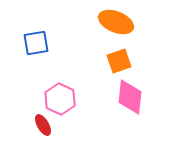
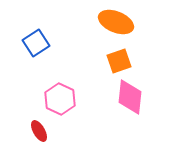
blue square: rotated 24 degrees counterclockwise
red ellipse: moved 4 px left, 6 px down
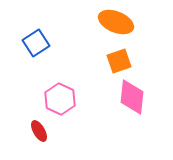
pink diamond: moved 2 px right
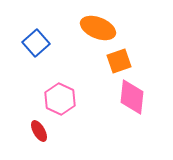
orange ellipse: moved 18 px left, 6 px down
blue square: rotated 8 degrees counterclockwise
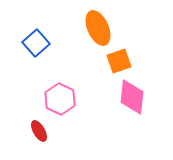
orange ellipse: rotated 44 degrees clockwise
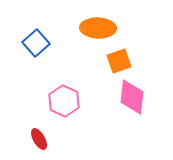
orange ellipse: rotated 64 degrees counterclockwise
pink hexagon: moved 4 px right, 2 px down
red ellipse: moved 8 px down
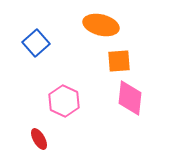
orange ellipse: moved 3 px right, 3 px up; rotated 12 degrees clockwise
orange square: rotated 15 degrees clockwise
pink diamond: moved 2 px left, 1 px down
